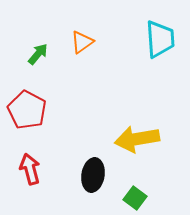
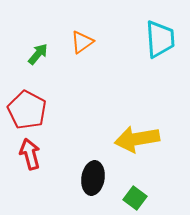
red arrow: moved 15 px up
black ellipse: moved 3 px down
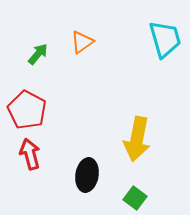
cyan trapezoid: moved 5 px right; rotated 12 degrees counterclockwise
yellow arrow: rotated 69 degrees counterclockwise
black ellipse: moved 6 px left, 3 px up
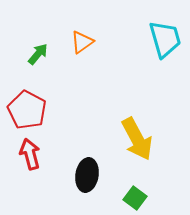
yellow arrow: rotated 39 degrees counterclockwise
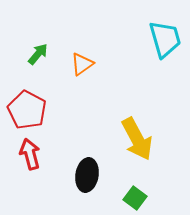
orange triangle: moved 22 px down
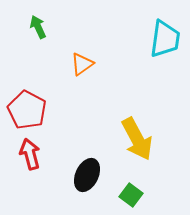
cyan trapezoid: rotated 24 degrees clockwise
green arrow: moved 27 px up; rotated 65 degrees counterclockwise
black ellipse: rotated 16 degrees clockwise
green square: moved 4 px left, 3 px up
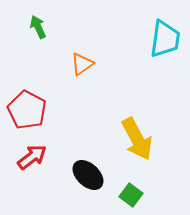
red arrow: moved 2 px right, 3 px down; rotated 68 degrees clockwise
black ellipse: moved 1 px right; rotated 72 degrees counterclockwise
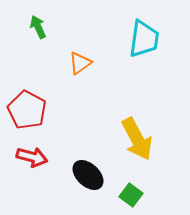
cyan trapezoid: moved 21 px left
orange triangle: moved 2 px left, 1 px up
red arrow: rotated 52 degrees clockwise
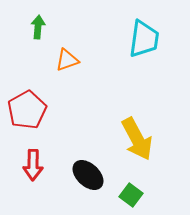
green arrow: rotated 30 degrees clockwise
orange triangle: moved 13 px left, 3 px up; rotated 15 degrees clockwise
red pentagon: rotated 15 degrees clockwise
red arrow: moved 1 px right, 8 px down; rotated 76 degrees clockwise
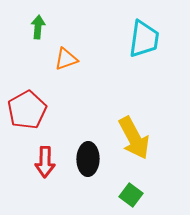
orange triangle: moved 1 px left, 1 px up
yellow arrow: moved 3 px left, 1 px up
red arrow: moved 12 px right, 3 px up
black ellipse: moved 16 px up; rotated 48 degrees clockwise
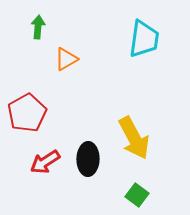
orange triangle: rotated 10 degrees counterclockwise
red pentagon: moved 3 px down
red arrow: rotated 56 degrees clockwise
green square: moved 6 px right
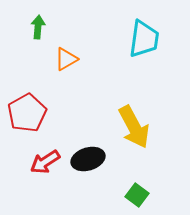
yellow arrow: moved 11 px up
black ellipse: rotated 72 degrees clockwise
